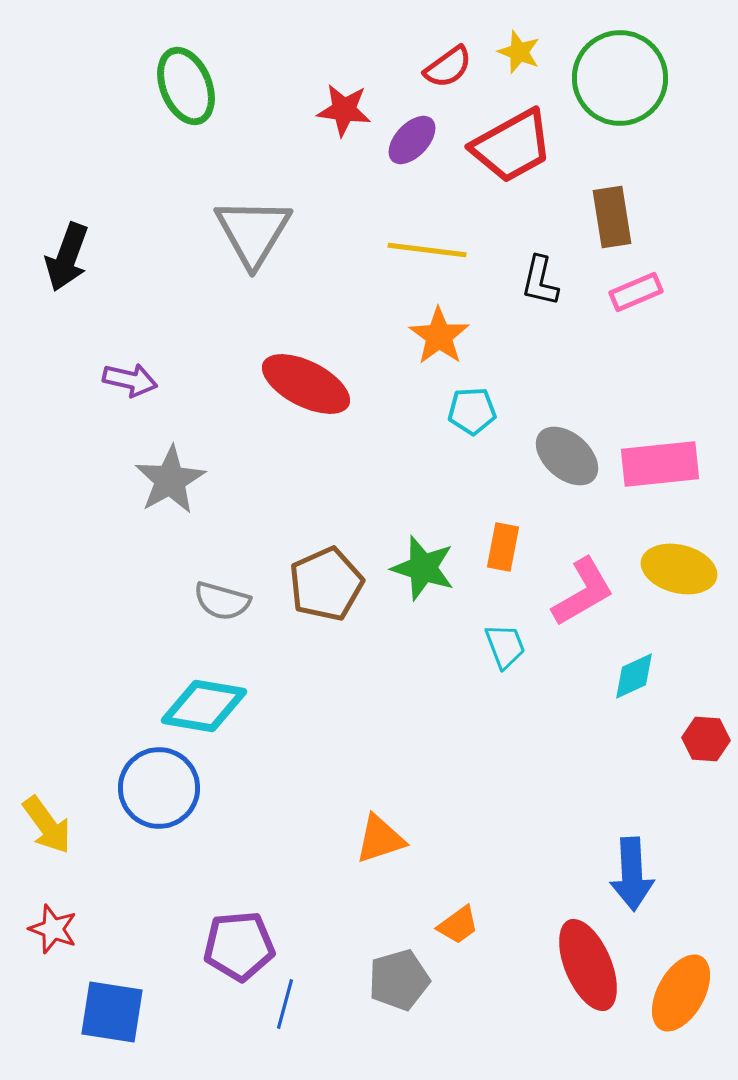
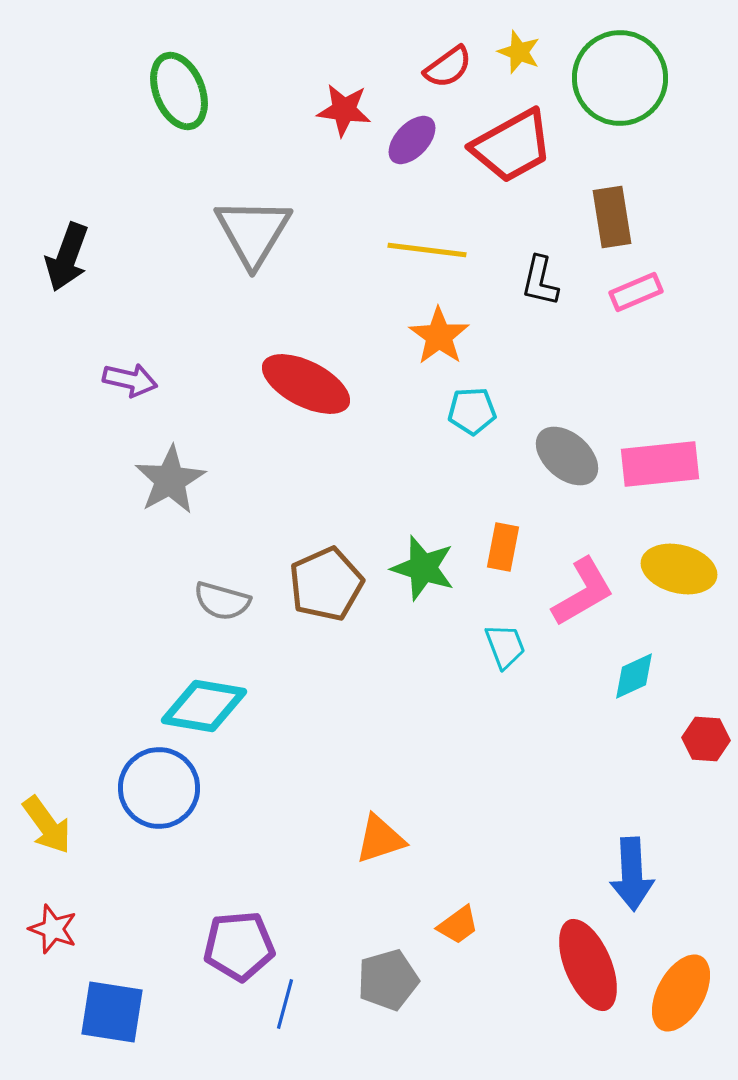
green ellipse at (186, 86): moved 7 px left, 5 px down
gray pentagon at (399, 980): moved 11 px left
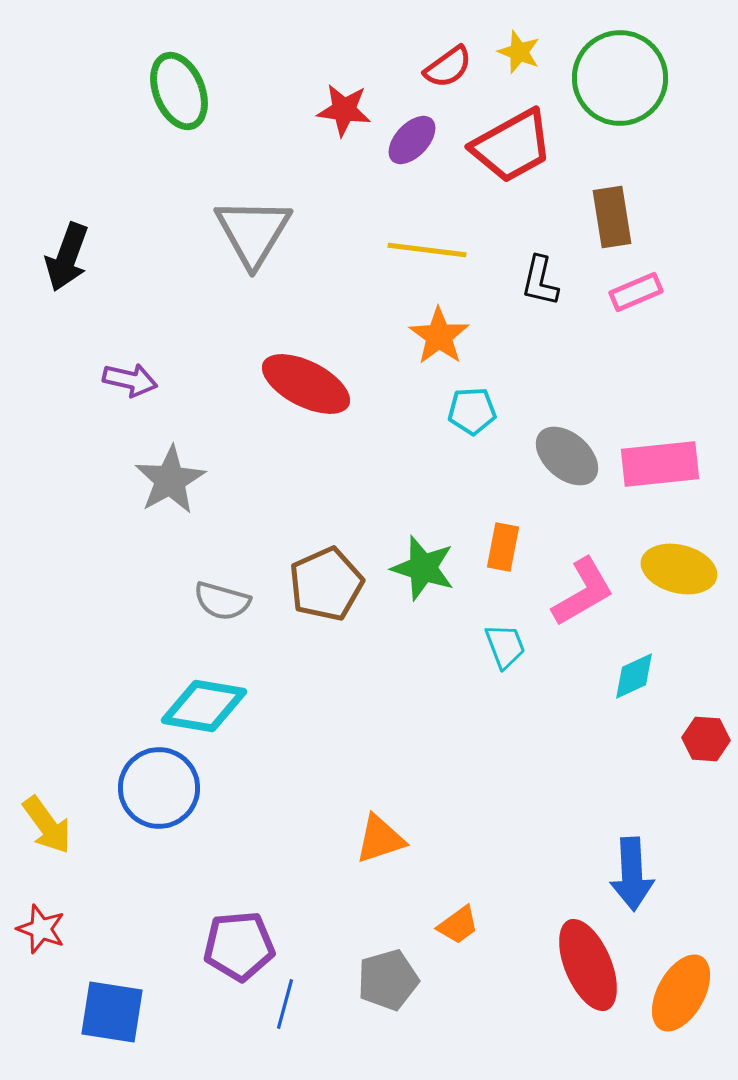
red star at (53, 929): moved 12 px left
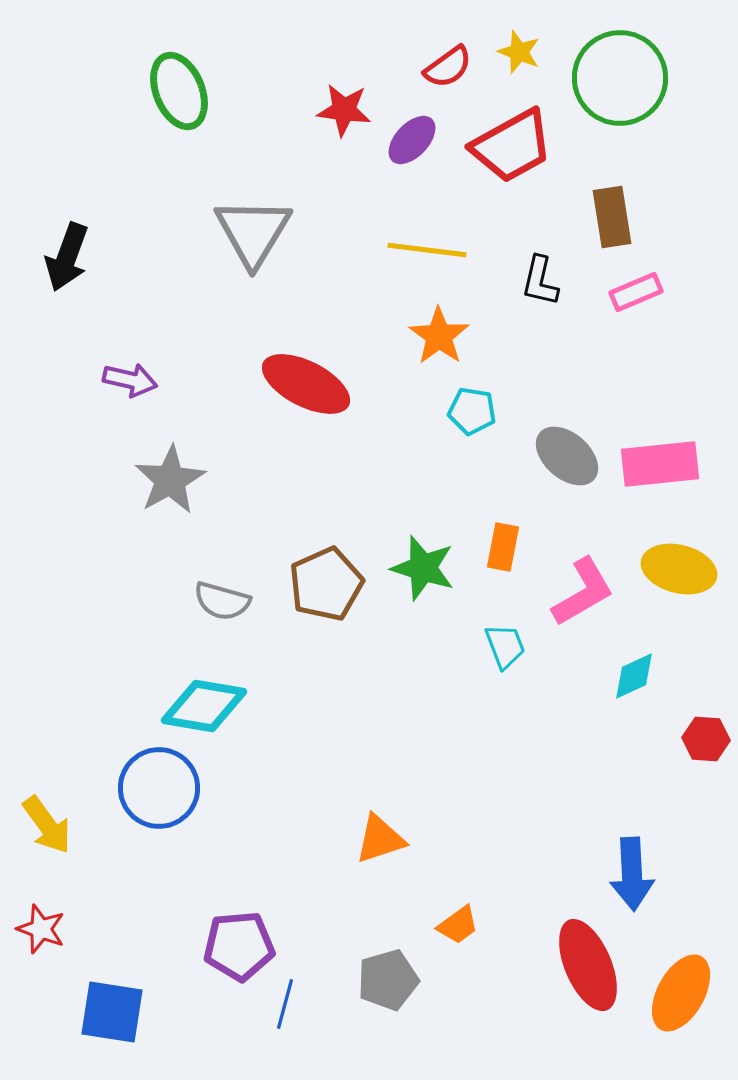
cyan pentagon at (472, 411): rotated 12 degrees clockwise
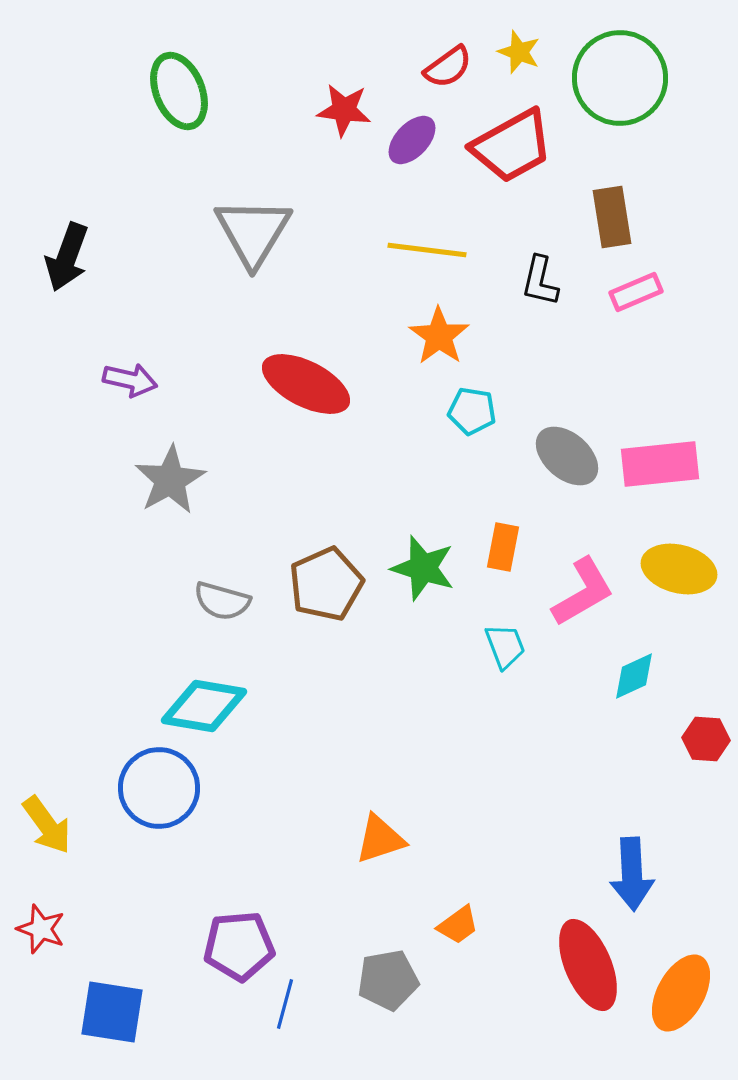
gray pentagon at (388, 980): rotated 6 degrees clockwise
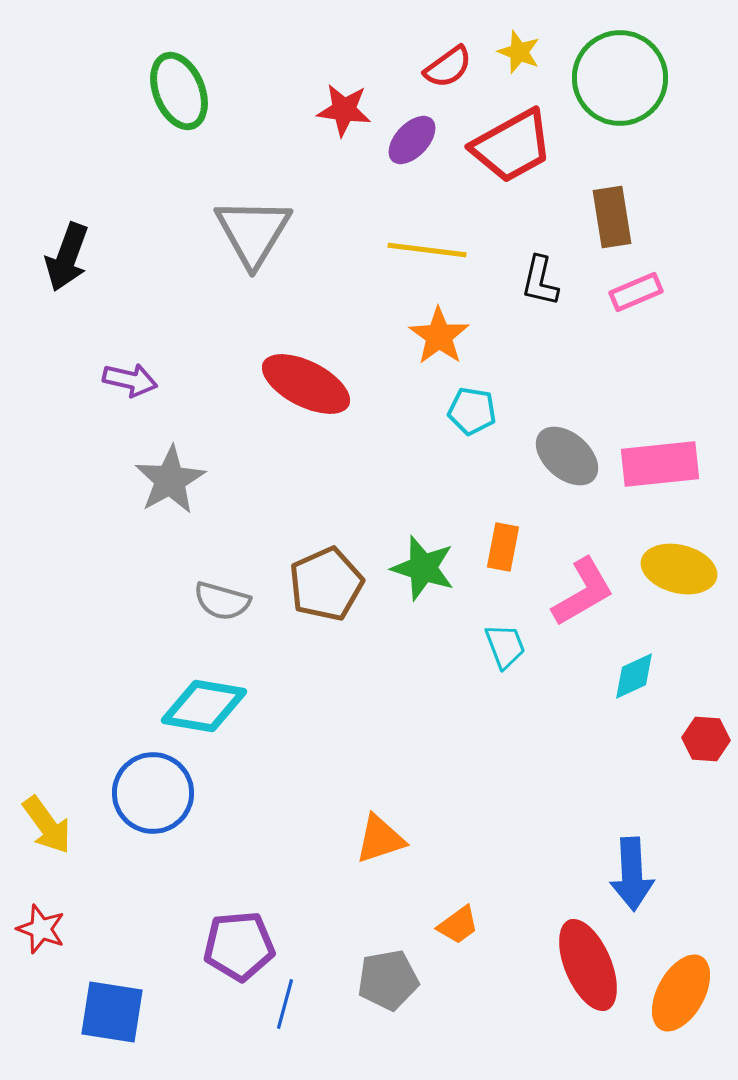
blue circle at (159, 788): moved 6 px left, 5 px down
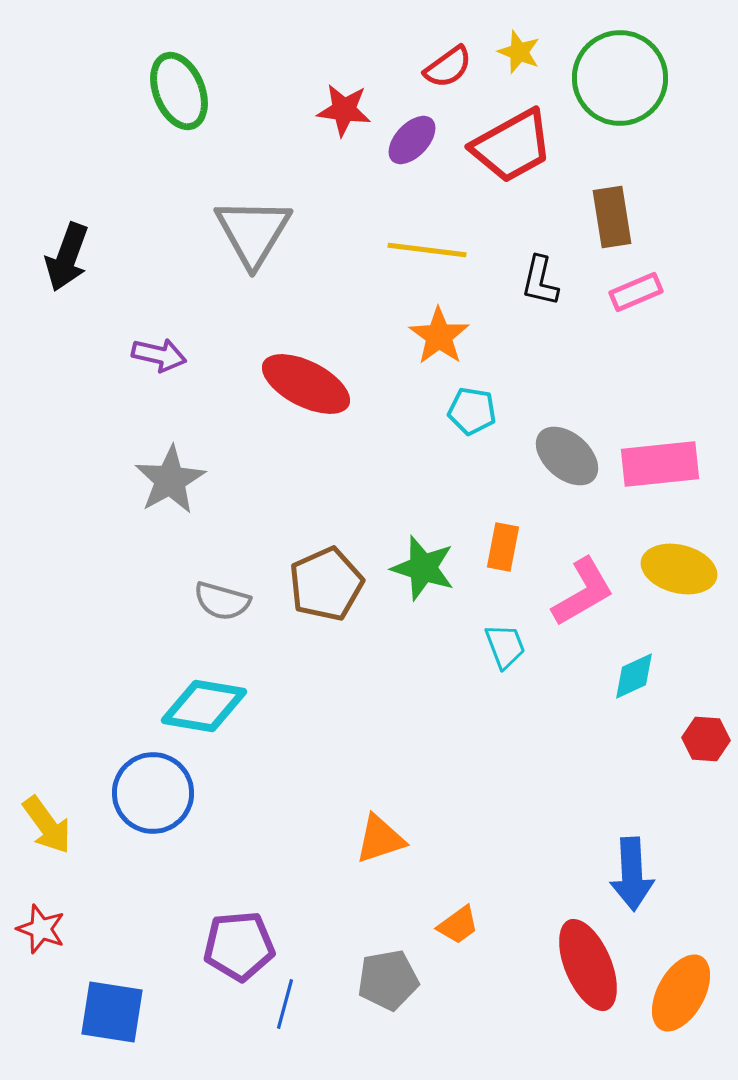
purple arrow at (130, 380): moved 29 px right, 25 px up
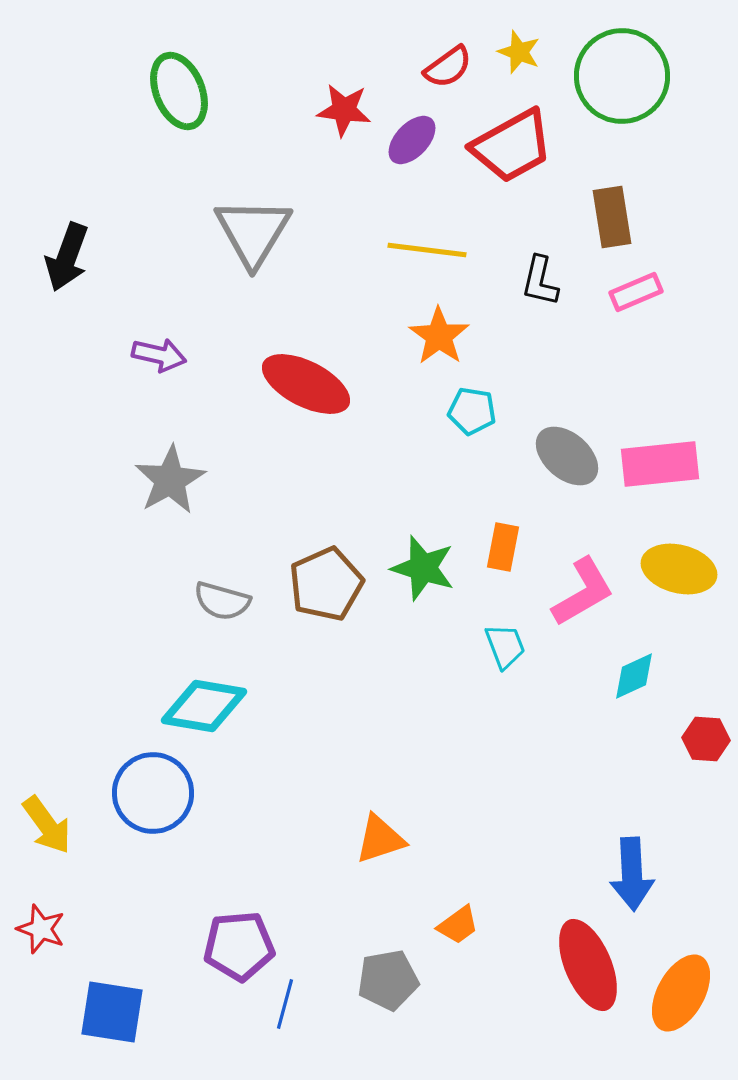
green circle at (620, 78): moved 2 px right, 2 px up
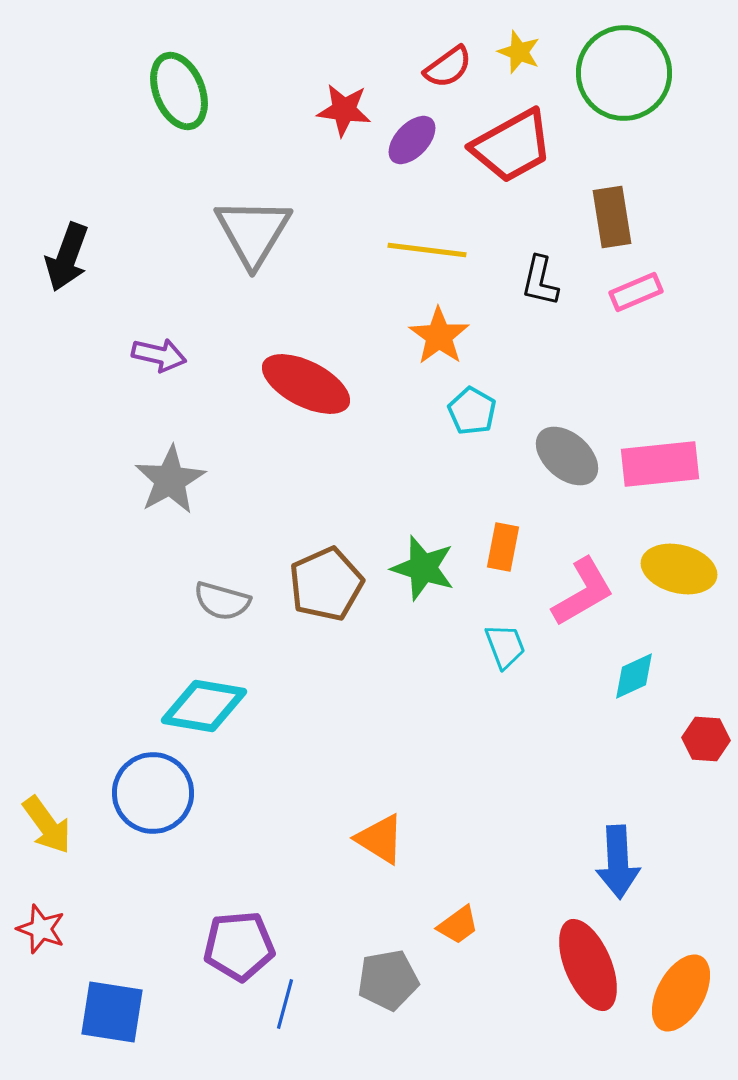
green circle at (622, 76): moved 2 px right, 3 px up
cyan pentagon at (472, 411): rotated 21 degrees clockwise
orange triangle at (380, 839): rotated 50 degrees clockwise
blue arrow at (632, 874): moved 14 px left, 12 px up
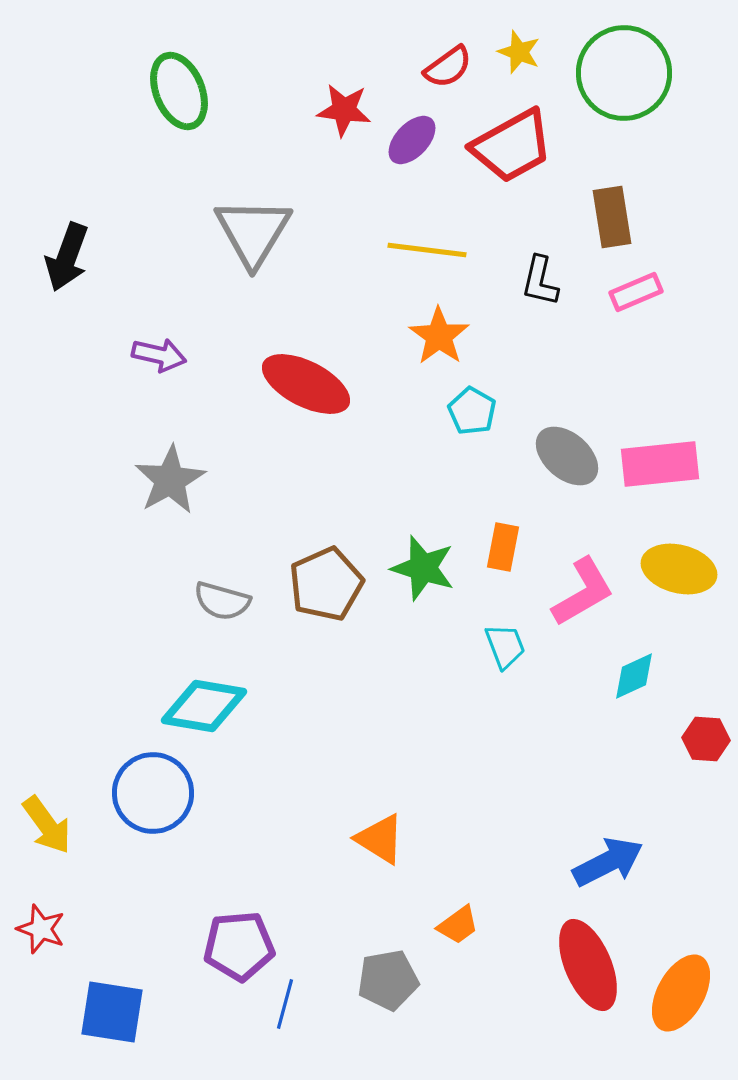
blue arrow at (618, 862): moved 10 px left; rotated 114 degrees counterclockwise
